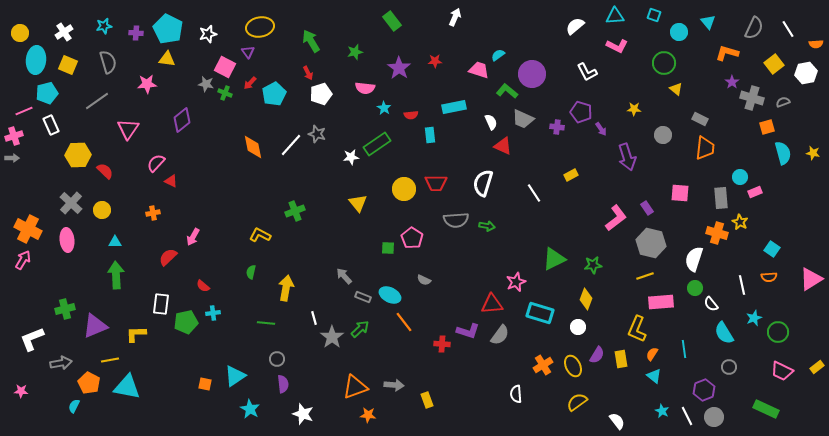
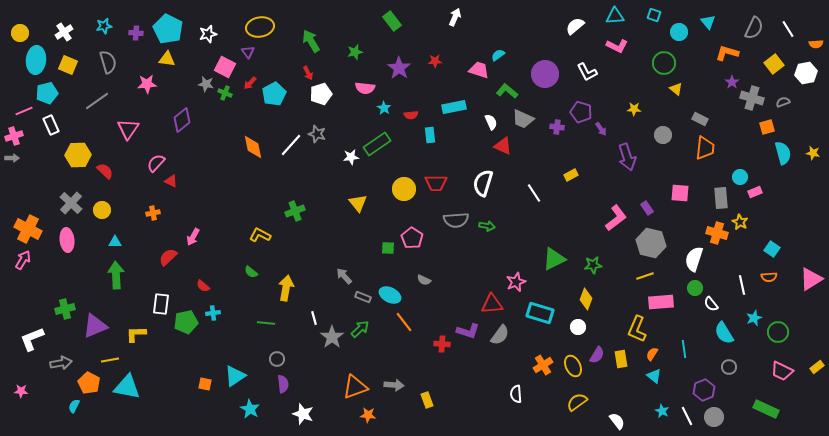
purple circle at (532, 74): moved 13 px right
green semicircle at (251, 272): rotated 64 degrees counterclockwise
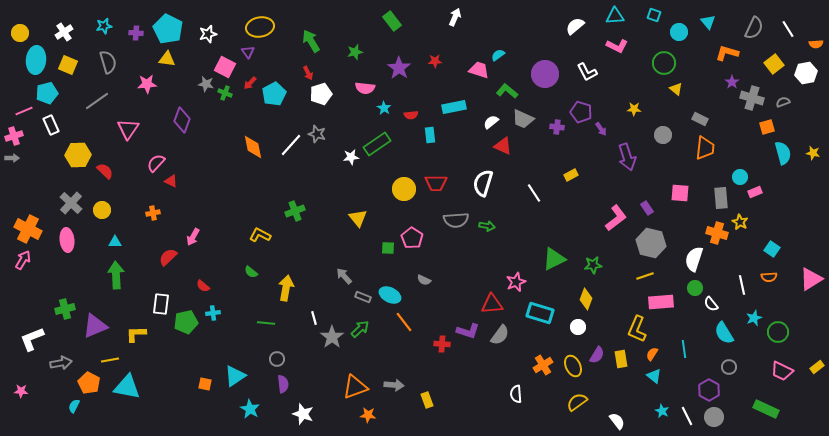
purple diamond at (182, 120): rotated 30 degrees counterclockwise
white semicircle at (491, 122): rotated 105 degrees counterclockwise
yellow triangle at (358, 203): moved 15 px down
purple hexagon at (704, 390): moved 5 px right; rotated 10 degrees counterclockwise
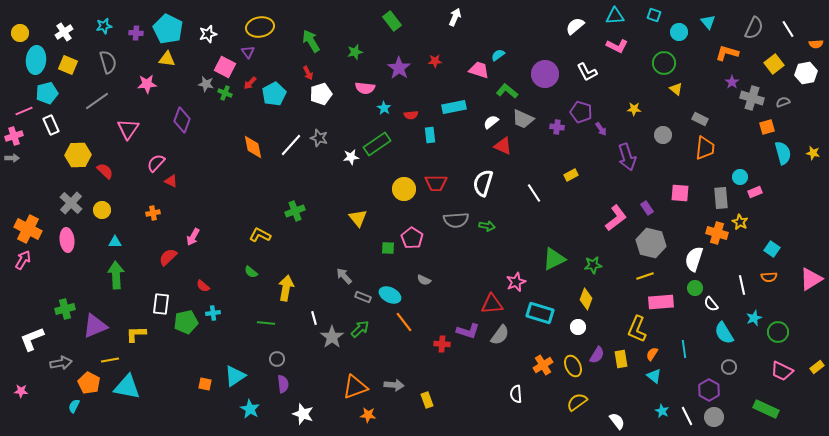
gray star at (317, 134): moved 2 px right, 4 px down
